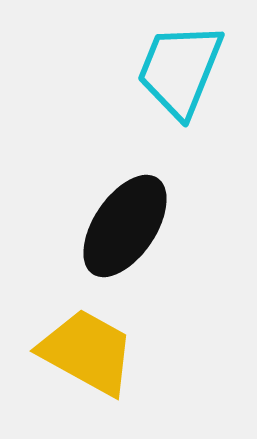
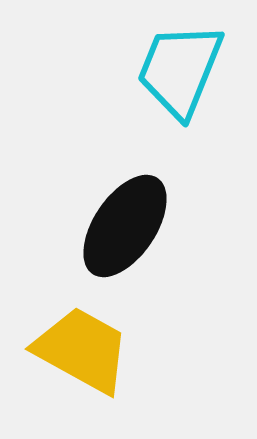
yellow trapezoid: moved 5 px left, 2 px up
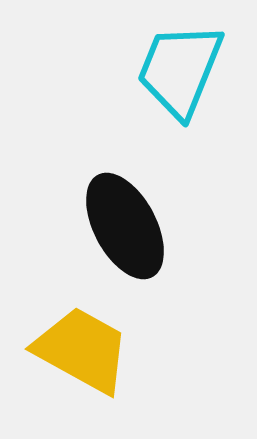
black ellipse: rotated 62 degrees counterclockwise
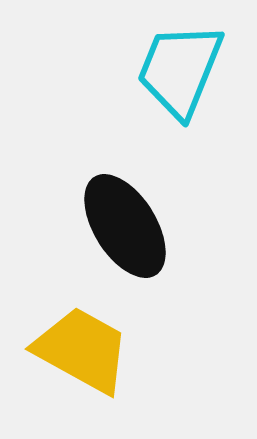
black ellipse: rotated 4 degrees counterclockwise
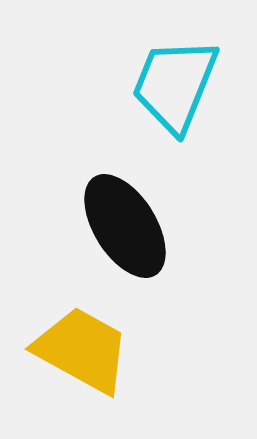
cyan trapezoid: moved 5 px left, 15 px down
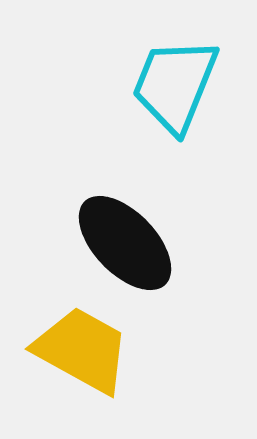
black ellipse: moved 17 px down; rotated 12 degrees counterclockwise
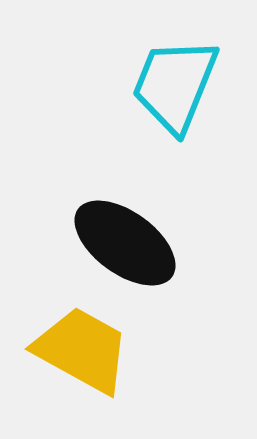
black ellipse: rotated 10 degrees counterclockwise
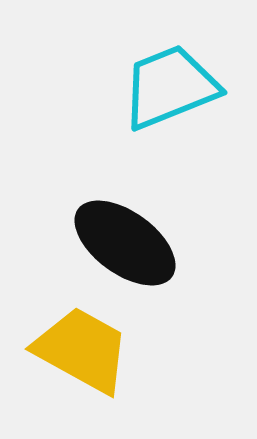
cyan trapezoid: moved 5 px left, 2 px down; rotated 46 degrees clockwise
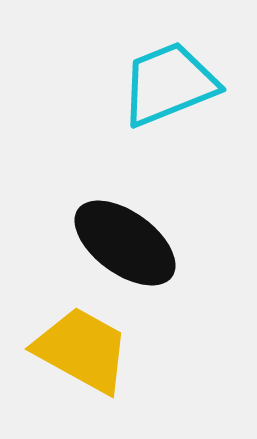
cyan trapezoid: moved 1 px left, 3 px up
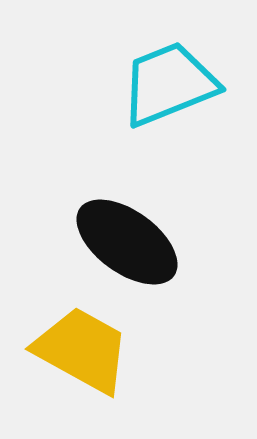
black ellipse: moved 2 px right, 1 px up
